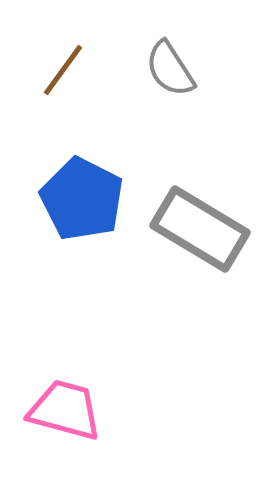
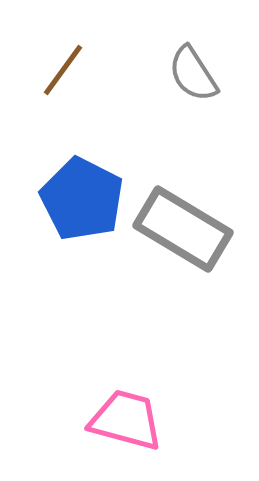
gray semicircle: moved 23 px right, 5 px down
gray rectangle: moved 17 px left
pink trapezoid: moved 61 px right, 10 px down
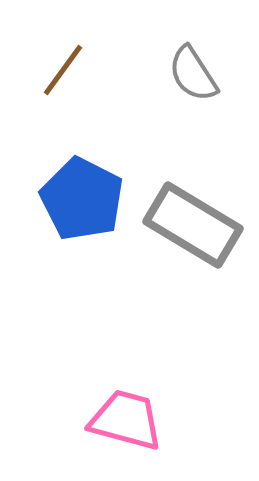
gray rectangle: moved 10 px right, 4 px up
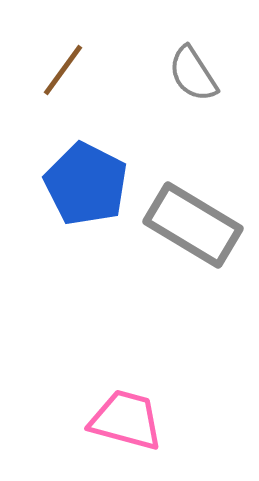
blue pentagon: moved 4 px right, 15 px up
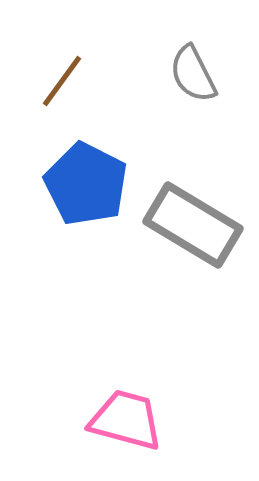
brown line: moved 1 px left, 11 px down
gray semicircle: rotated 6 degrees clockwise
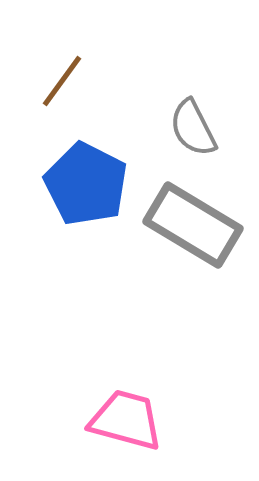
gray semicircle: moved 54 px down
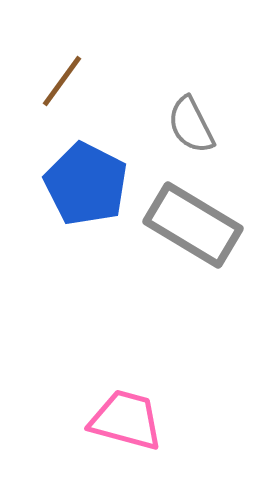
gray semicircle: moved 2 px left, 3 px up
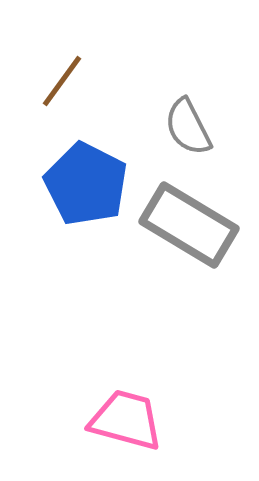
gray semicircle: moved 3 px left, 2 px down
gray rectangle: moved 4 px left
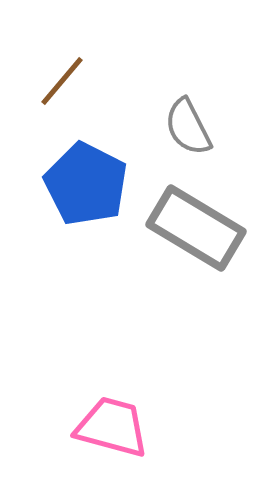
brown line: rotated 4 degrees clockwise
gray rectangle: moved 7 px right, 3 px down
pink trapezoid: moved 14 px left, 7 px down
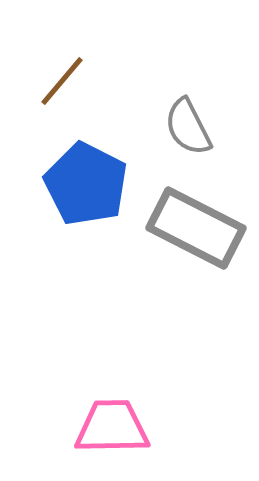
gray rectangle: rotated 4 degrees counterclockwise
pink trapezoid: rotated 16 degrees counterclockwise
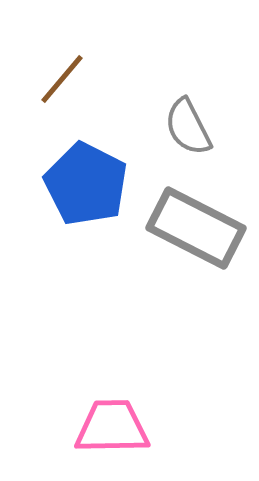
brown line: moved 2 px up
